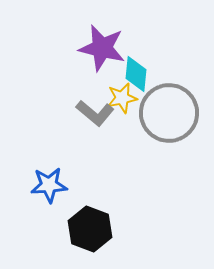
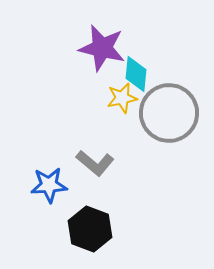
gray L-shape: moved 50 px down
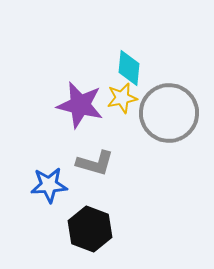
purple star: moved 22 px left, 57 px down
cyan diamond: moved 7 px left, 6 px up
gray L-shape: rotated 24 degrees counterclockwise
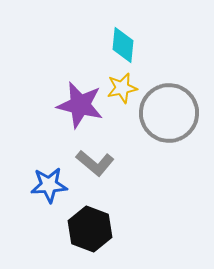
cyan diamond: moved 6 px left, 23 px up
yellow star: moved 10 px up
gray L-shape: rotated 24 degrees clockwise
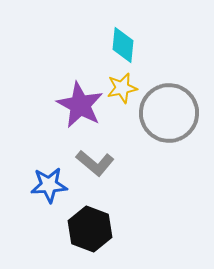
purple star: rotated 15 degrees clockwise
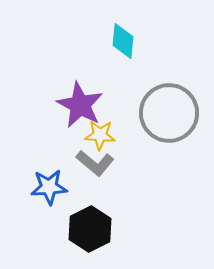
cyan diamond: moved 4 px up
yellow star: moved 22 px left, 47 px down; rotated 16 degrees clockwise
blue star: moved 2 px down
black hexagon: rotated 12 degrees clockwise
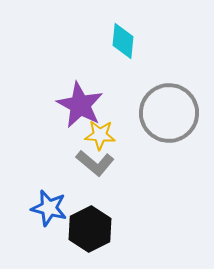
blue star: moved 21 px down; rotated 18 degrees clockwise
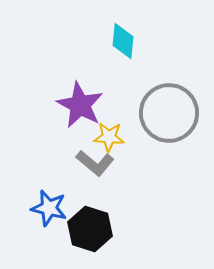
yellow star: moved 9 px right, 2 px down
black hexagon: rotated 15 degrees counterclockwise
